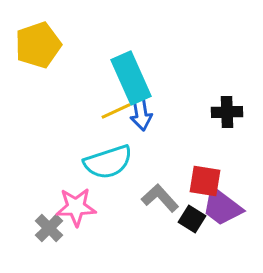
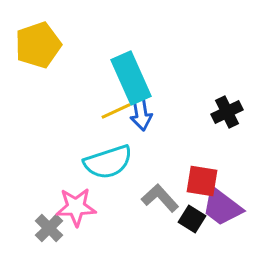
black cross: rotated 24 degrees counterclockwise
red square: moved 3 px left
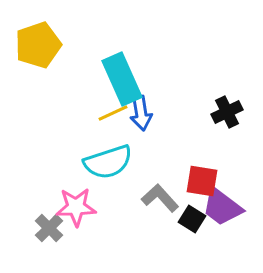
cyan rectangle: moved 9 px left, 1 px down
yellow line: moved 3 px left, 2 px down
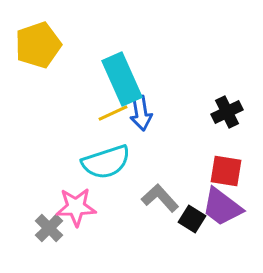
cyan semicircle: moved 2 px left
red square: moved 24 px right, 10 px up
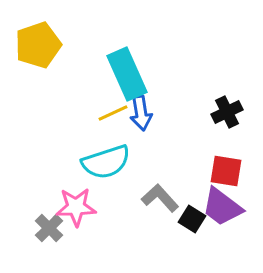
cyan rectangle: moved 5 px right, 5 px up
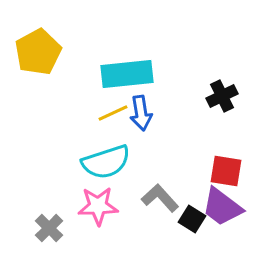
yellow pentagon: moved 7 px down; rotated 9 degrees counterclockwise
cyan rectangle: rotated 72 degrees counterclockwise
black cross: moved 5 px left, 16 px up
pink star: moved 22 px right, 1 px up
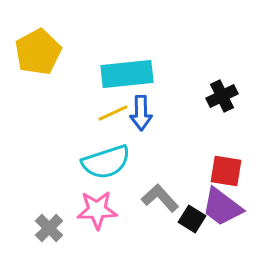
blue arrow: rotated 8 degrees clockwise
pink star: moved 1 px left, 4 px down
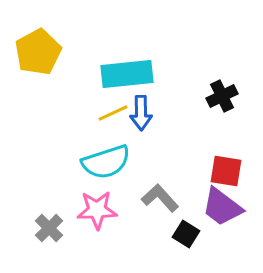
black square: moved 6 px left, 15 px down
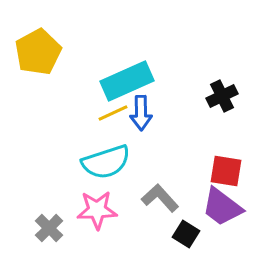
cyan rectangle: moved 7 px down; rotated 18 degrees counterclockwise
